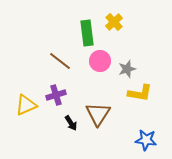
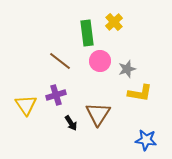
yellow triangle: rotated 40 degrees counterclockwise
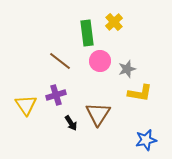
blue star: rotated 20 degrees counterclockwise
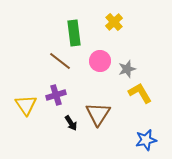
green rectangle: moved 13 px left
yellow L-shape: rotated 130 degrees counterclockwise
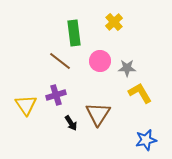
gray star: moved 1 px up; rotated 18 degrees clockwise
